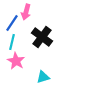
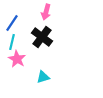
pink arrow: moved 20 px right
pink star: moved 1 px right, 2 px up
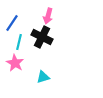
pink arrow: moved 2 px right, 4 px down
black cross: rotated 10 degrees counterclockwise
cyan line: moved 7 px right
pink star: moved 2 px left, 4 px down
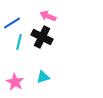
pink arrow: rotated 98 degrees clockwise
blue line: rotated 24 degrees clockwise
pink star: moved 19 px down
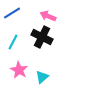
blue line: moved 10 px up
cyan line: moved 6 px left; rotated 14 degrees clockwise
cyan triangle: moved 1 px left; rotated 24 degrees counterclockwise
pink star: moved 4 px right, 12 px up
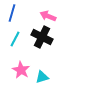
blue line: rotated 42 degrees counterclockwise
cyan line: moved 2 px right, 3 px up
pink star: moved 2 px right
cyan triangle: rotated 24 degrees clockwise
